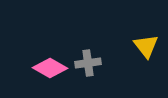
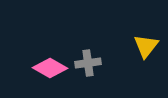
yellow triangle: rotated 16 degrees clockwise
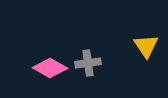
yellow triangle: rotated 12 degrees counterclockwise
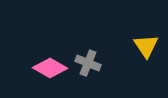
gray cross: rotated 30 degrees clockwise
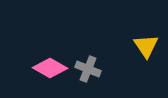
gray cross: moved 6 px down
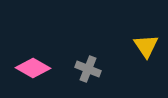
pink diamond: moved 17 px left
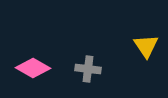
gray cross: rotated 15 degrees counterclockwise
